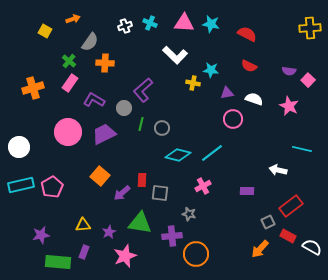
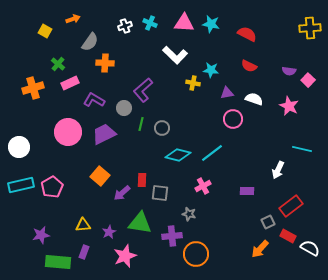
green cross at (69, 61): moved 11 px left, 3 px down
pink rectangle at (70, 83): rotated 30 degrees clockwise
white arrow at (278, 170): rotated 78 degrees counterclockwise
white semicircle at (312, 247): moved 2 px left, 1 px down
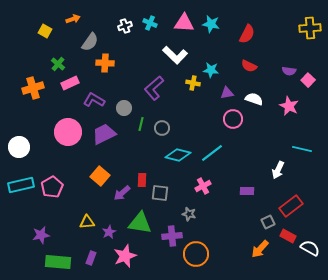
red semicircle at (247, 34): rotated 90 degrees clockwise
purple L-shape at (143, 90): moved 11 px right, 2 px up
yellow triangle at (83, 225): moved 4 px right, 3 px up
purple rectangle at (84, 252): moved 7 px right, 6 px down
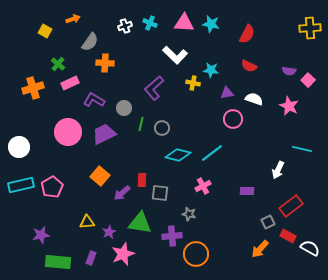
pink star at (125, 256): moved 2 px left, 2 px up
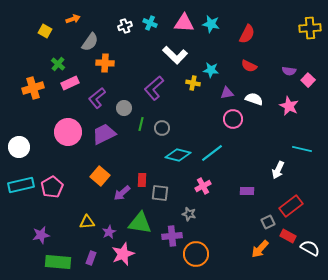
purple L-shape at (94, 100): moved 3 px right, 2 px up; rotated 70 degrees counterclockwise
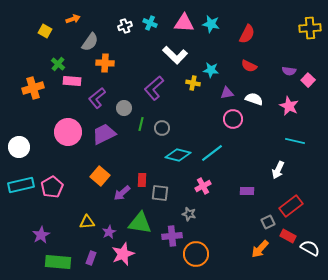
pink rectangle at (70, 83): moved 2 px right, 2 px up; rotated 30 degrees clockwise
cyan line at (302, 149): moved 7 px left, 8 px up
purple star at (41, 235): rotated 18 degrees counterclockwise
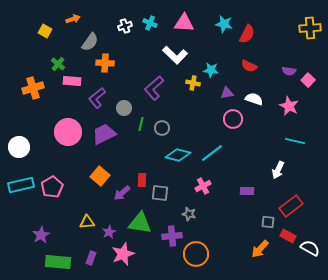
cyan star at (211, 24): moved 13 px right
gray square at (268, 222): rotated 32 degrees clockwise
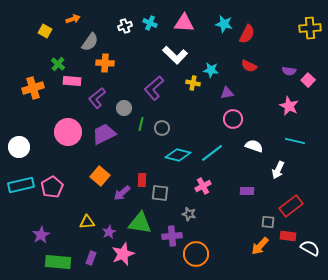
white semicircle at (254, 99): moved 47 px down
red rectangle at (288, 236): rotated 21 degrees counterclockwise
orange arrow at (260, 249): moved 3 px up
